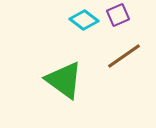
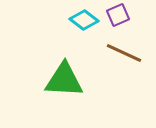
brown line: moved 3 px up; rotated 60 degrees clockwise
green triangle: rotated 33 degrees counterclockwise
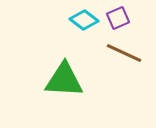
purple square: moved 3 px down
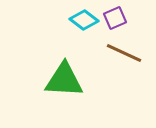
purple square: moved 3 px left
